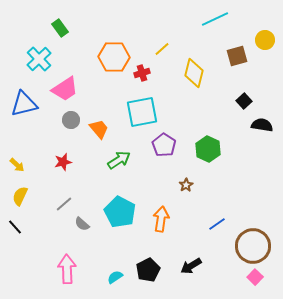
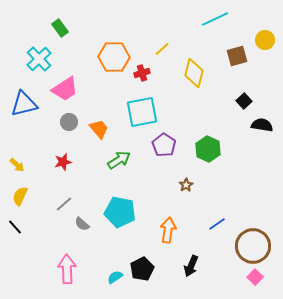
gray circle: moved 2 px left, 2 px down
cyan pentagon: rotated 16 degrees counterclockwise
orange arrow: moved 7 px right, 11 px down
black arrow: rotated 35 degrees counterclockwise
black pentagon: moved 6 px left, 1 px up
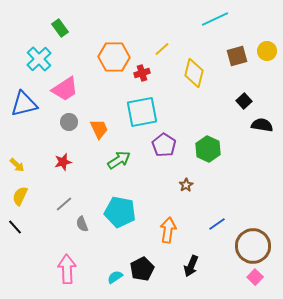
yellow circle: moved 2 px right, 11 px down
orange trapezoid: rotated 15 degrees clockwise
gray semicircle: rotated 28 degrees clockwise
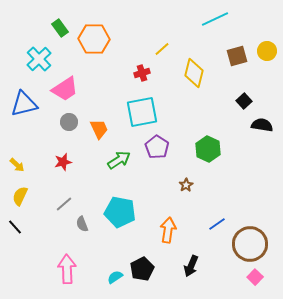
orange hexagon: moved 20 px left, 18 px up
purple pentagon: moved 7 px left, 2 px down
brown circle: moved 3 px left, 2 px up
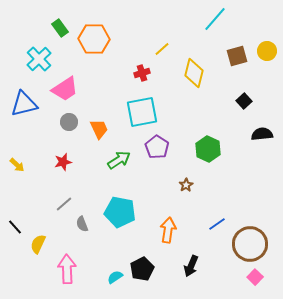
cyan line: rotated 24 degrees counterclockwise
black semicircle: moved 9 px down; rotated 15 degrees counterclockwise
yellow semicircle: moved 18 px right, 48 px down
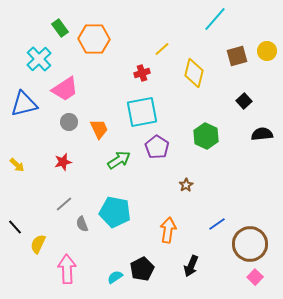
green hexagon: moved 2 px left, 13 px up
cyan pentagon: moved 5 px left
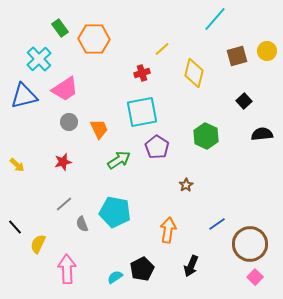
blue triangle: moved 8 px up
